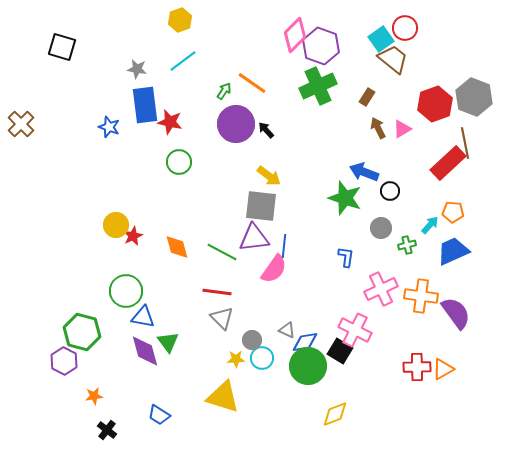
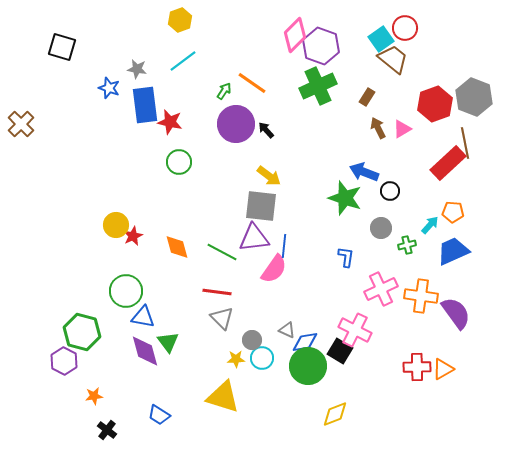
blue star at (109, 127): moved 39 px up
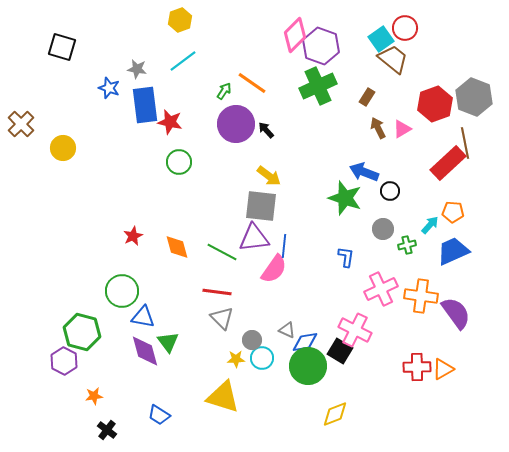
yellow circle at (116, 225): moved 53 px left, 77 px up
gray circle at (381, 228): moved 2 px right, 1 px down
green circle at (126, 291): moved 4 px left
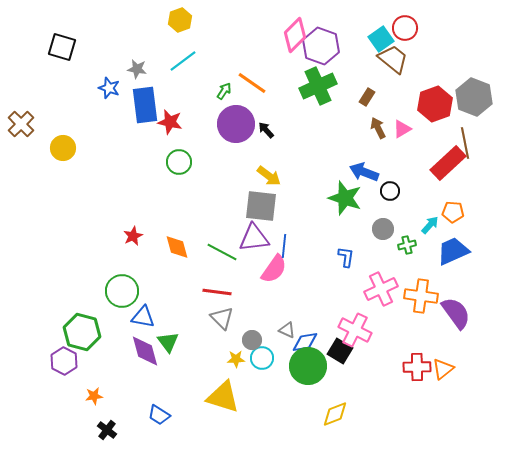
orange triangle at (443, 369): rotated 10 degrees counterclockwise
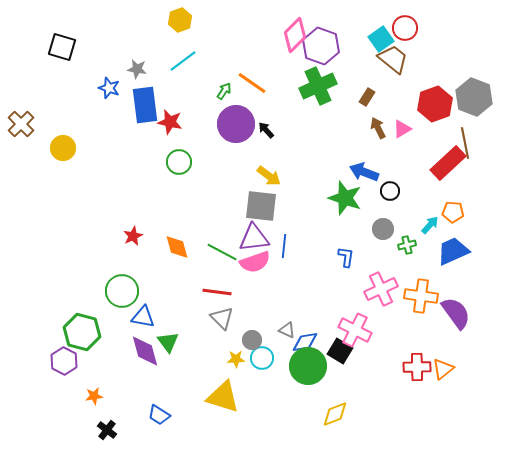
pink semicircle at (274, 269): moved 19 px left, 7 px up; rotated 36 degrees clockwise
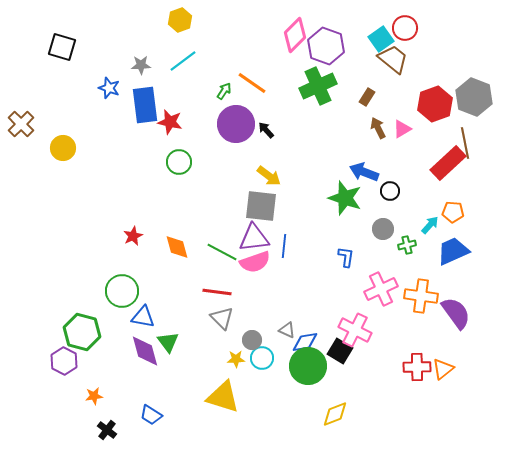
purple hexagon at (321, 46): moved 5 px right
gray star at (137, 69): moved 4 px right, 4 px up; rotated 12 degrees counterclockwise
blue trapezoid at (159, 415): moved 8 px left
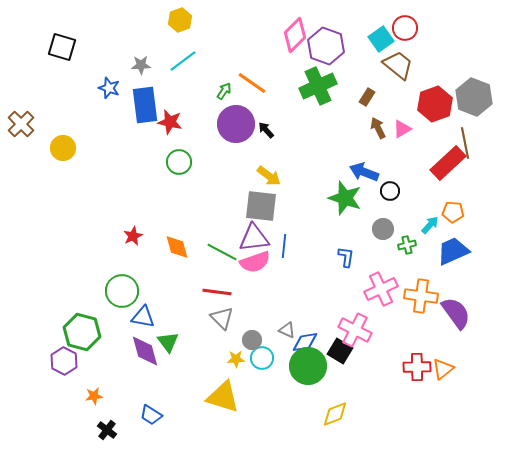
brown trapezoid at (393, 59): moved 5 px right, 6 px down
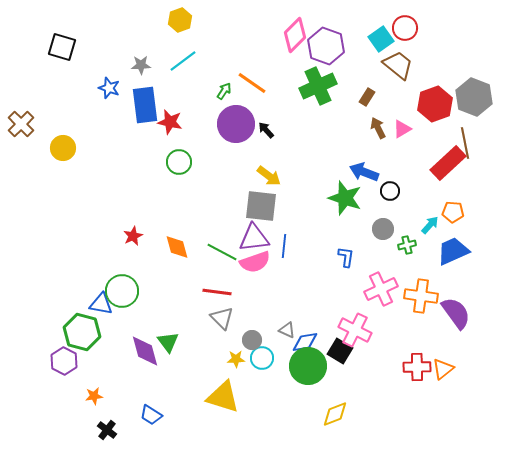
blue triangle at (143, 317): moved 42 px left, 13 px up
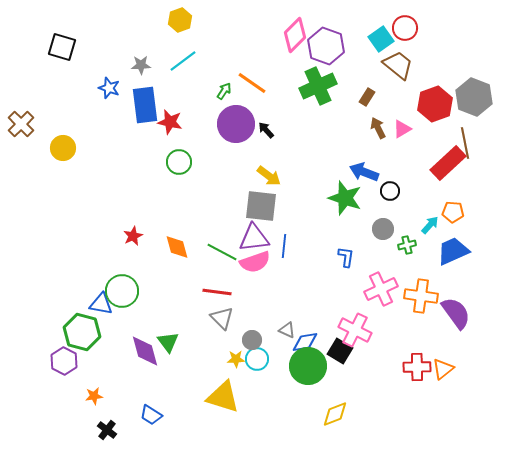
cyan circle at (262, 358): moved 5 px left, 1 px down
